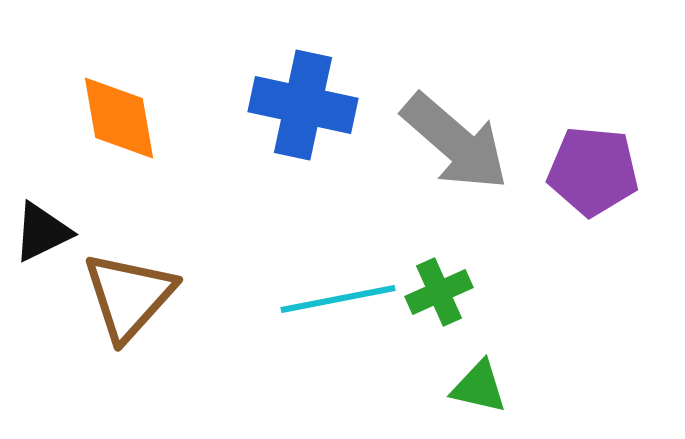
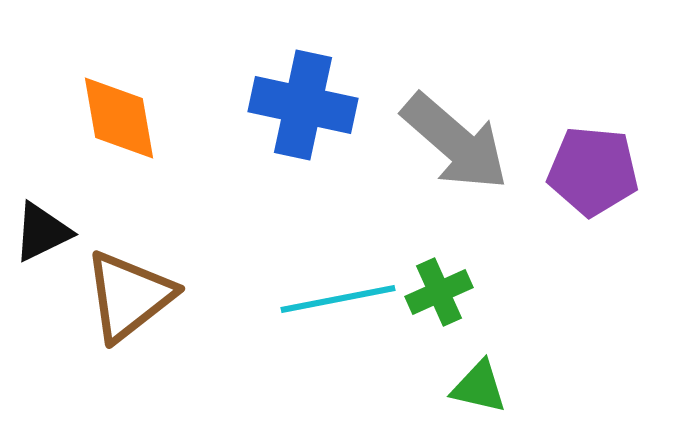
brown triangle: rotated 10 degrees clockwise
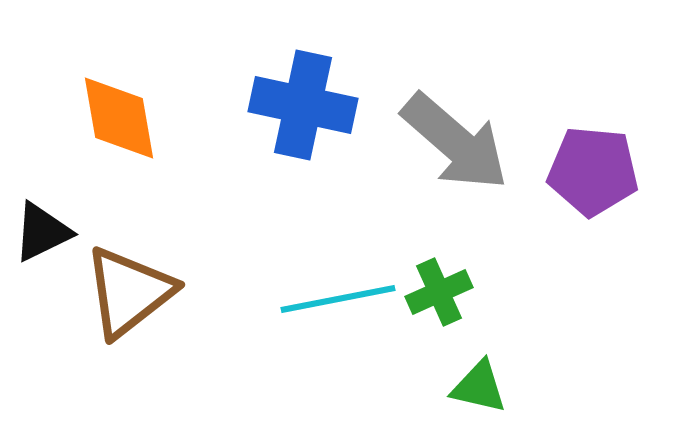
brown triangle: moved 4 px up
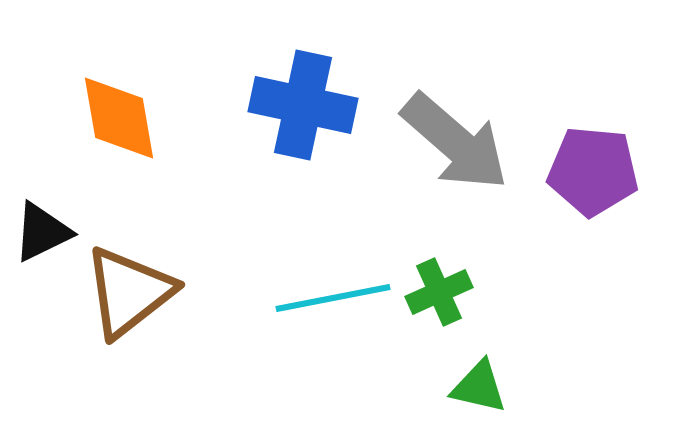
cyan line: moved 5 px left, 1 px up
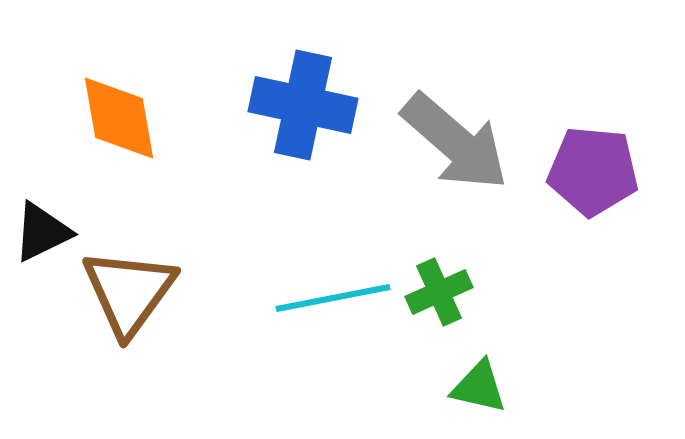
brown triangle: rotated 16 degrees counterclockwise
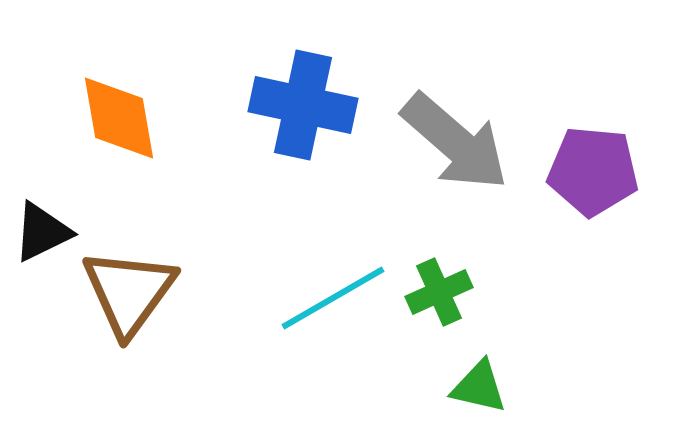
cyan line: rotated 19 degrees counterclockwise
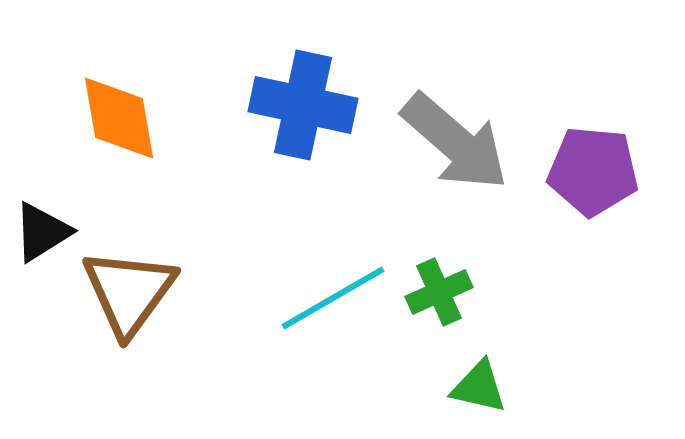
black triangle: rotated 6 degrees counterclockwise
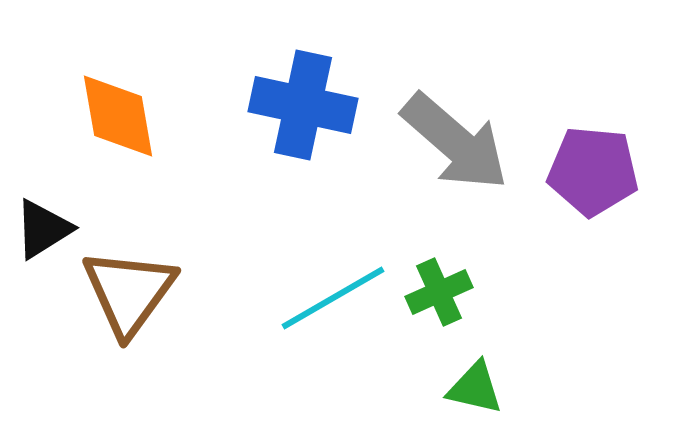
orange diamond: moved 1 px left, 2 px up
black triangle: moved 1 px right, 3 px up
green triangle: moved 4 px left, 1 px down
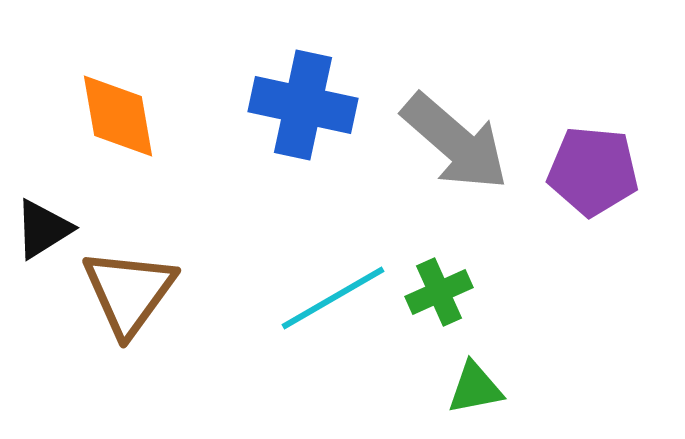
green triangle: rotated 24 degrees counterclockwise
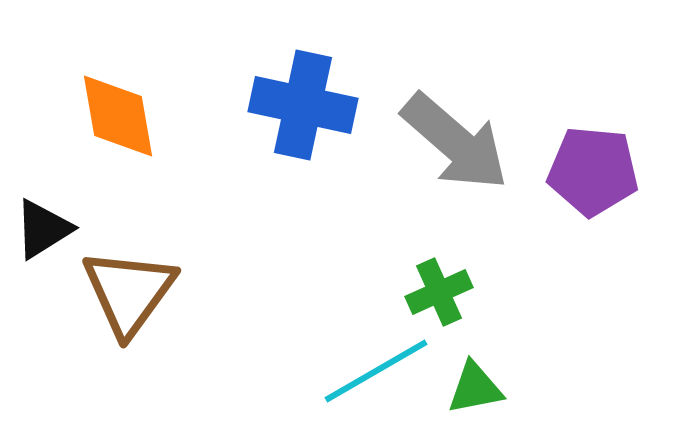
cyan line: moved 43 px right, 73 px down
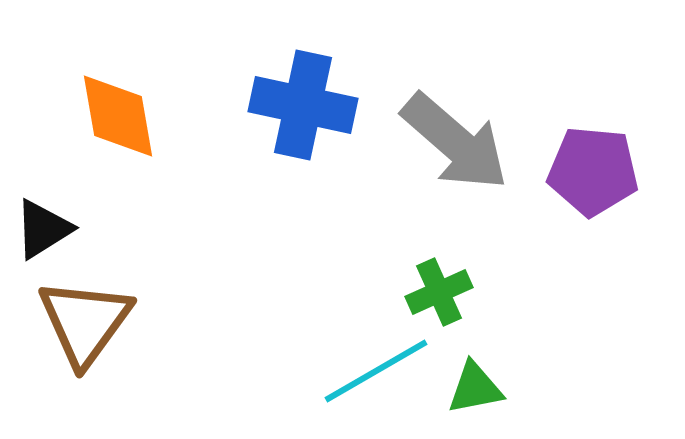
brown triangle: moved 44 px left, 30 px down
